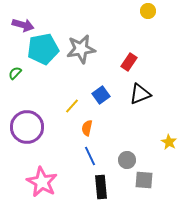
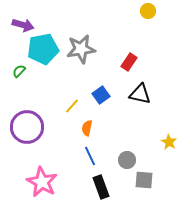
green semicircle: moved 4 px right, 2 px up
black triangle: rotated 35 degrees clockwise
black rectangle: rotated 15 degrees counterclockwise
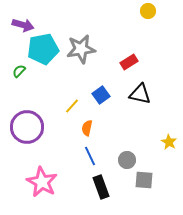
red rectangle: rotated 24 degrees clockwise
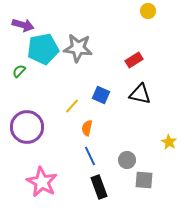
gray star: moved 3 px left, 1 px up; rotated 16 degrees clockwise
red rectangle: moved 5 px right, 2 px up
blue square: rotated 30 degrees counterclockwise
black rectangle: moved 2 px left
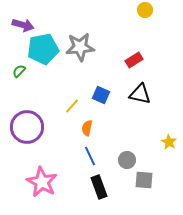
yellow circle: moved 3 px left, 1 px up
gray star: moved 2 px right, 1 px up; rotated 12 degrees counterclockwise
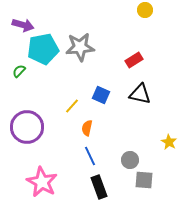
gray circle: moved 3 px right
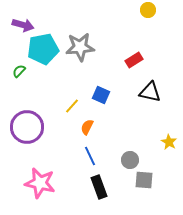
yellow circle: moved 3 px right
black triangle: moved 10 px right, 2 px up
orange semicircle: moved 1 px up; rotated 14 degrees clockwise
pink star: moved 2 px left, 1 px down; rotated 16 degrees counterclockwise
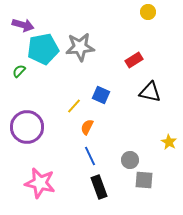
yellow circle: moved 2 px down
yellow line: moved 2 px right
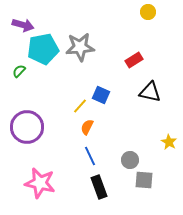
yellow line: moved 6 px right
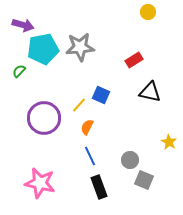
yellow line: moved 1 px left, 1 px up
purple circle: moved 17 px right, 9 px up
gray square: rotated 18 degrees clockwise
